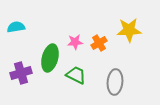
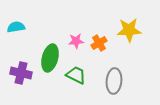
pink star: moved 1 px right, 1 px up
purple cross: rotated 30 degrees clockwise
gray ellipse: moved 1 px left, 1 px up
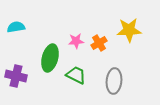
purple cross: moved 5 px left, 3 px down
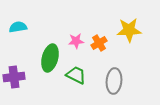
cyan semicircle: moved 2 px right
purple cross: moved 2 px left, 1 px down; rotated 20 degrees counterclockwise
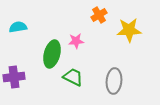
orange cross: moved 28 px up
green ellipse: moved 2 px right, 4 px up
green trapezoid: moved 3 px left, 2 px down
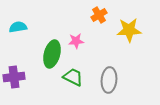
gray ellipse: moved 5 px left, 1 px up
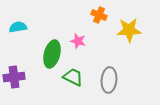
orange cross: rotated 35 degrees counterclockwise
pink star: moved 2 px right; rotated 21 degrees clockwise
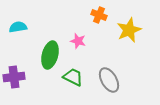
yellow star: rotated 20 degrees counterclockwise
green ellipse: moved 2 px left, 1 px down
gray ellipse: rotated 35 degrees counterclockwise
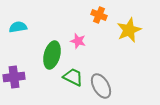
green ellipse: moved 2 px right
gray ellipse: moved 8 px left, 6 px down
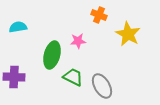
yellow star: moved 1 px left, 4 px down; rotated 20 degrees counterclockwise
pink star: rotated 21 degrees counterclockwise
purple cross: rotated 10 degrees clockwise
gray ellipse: moved 1 px right
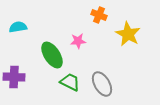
green ellipse: rotated 48 degrees counterclockwise
green trapezoid: moved 3 px left, 5 px down
gray ellipse: moved 2 px up
